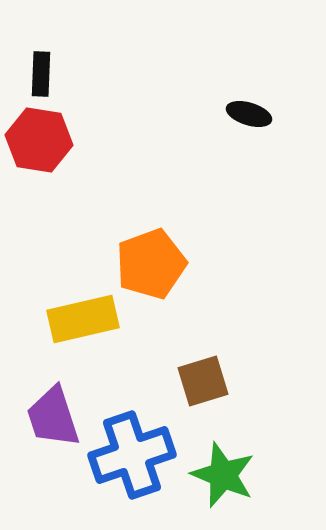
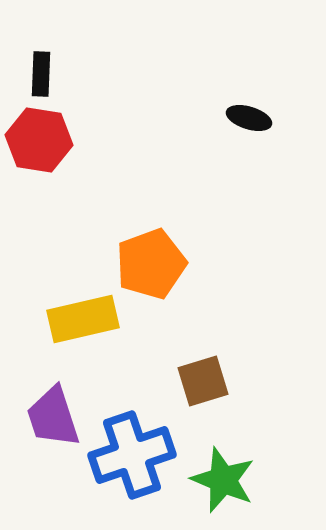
black ellipse: moved 4 px down
green star: moved 5 px down
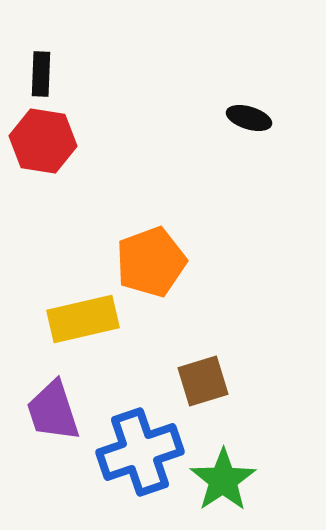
red hexagon: moved 4 px right, 1 px down
orange pentagon: moved 2 px up
purple trapezoid: moved 6 px up
blue cross: moved 8 px right, 3 px up
green star: rotated 16 degrees clockwise
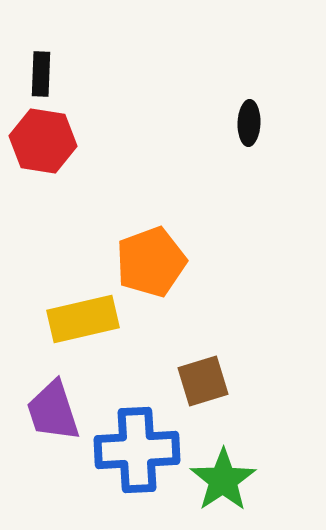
black ellipse: moved 5 px down; rotated 75 degrees clockwise
blue cross: moved 3 px left, 2 px up; rotated 16 degrees clockwise
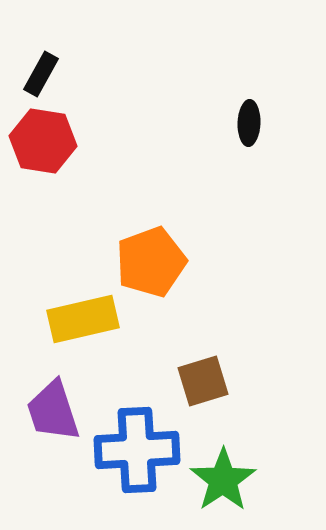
black rectangle: rotated 27 degrees clockwise
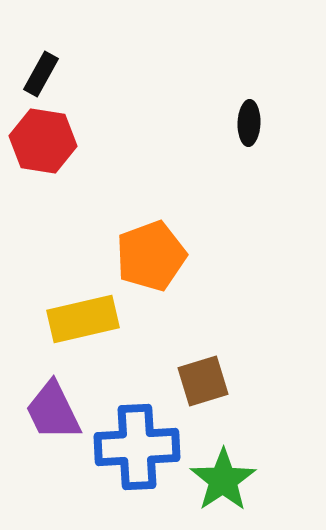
orange pentagon: moved 6 px up
purple trapezoid: rotated 8 degrees counterclockwise
blue cross: moved 3 px up
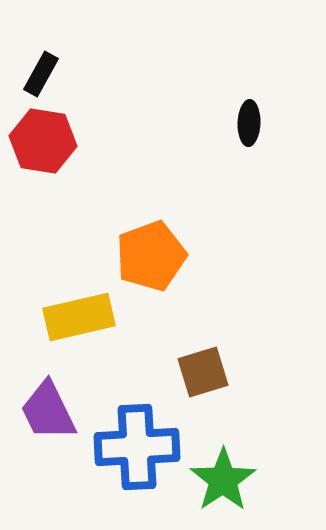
yellow rectangle: moved 4 px left, 2 px up
brown square: moved 9 px up
purple trapezoid: moved 5 px left
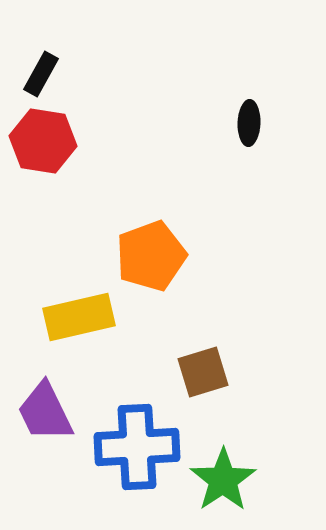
purple trapezoid: moved 3 px left, 1 px down
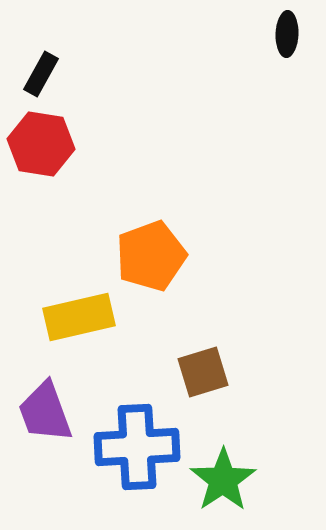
black ellipse: moved 38 px right, 89 px up
red hexagon: moved 2 px left, 3 px down
purple trapezoid: rotated 6 degrees clockwise
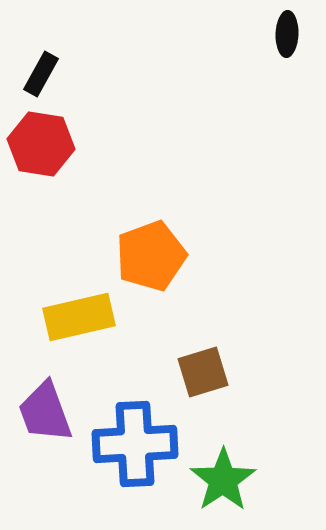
blue cross: moved 2 px left, 3 px up
